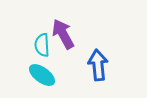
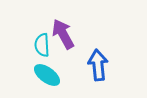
cyan ellipse: moved 5 px right
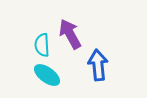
purple arrow: moved 7 px right
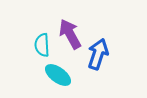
blue arrow: moved 11 px up; rotated 24 degrees clockwise
cyan ellipse: moved 11 px right
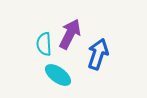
purple arrow: rotated 56 degrees clockwise
cyan semicircle: moved 2 px right, 1 px up
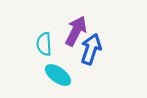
purple arrow: moved 6 px right, 3 px up
blue arrow: moved 7 px left, 5 px up
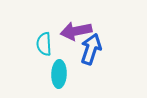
purple arrow: rotated 128 degrees counterclockwise
cyan ellipse: moved 1 px right, 1 px up; rotated 56 degrees clockwise
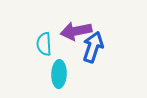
blue arrow: moved 2 px right, 2 px up
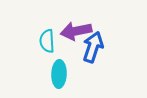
cyan semicircle: moved 3 px right, 3 px up
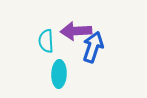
purple arrow: rotated 8 degrees clockwise
cyan semicircle: moved 1 px left
